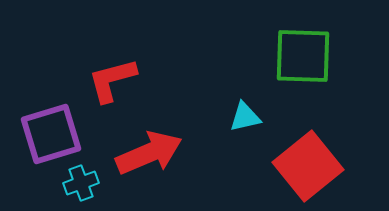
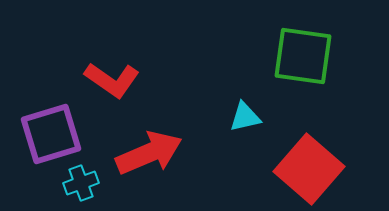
green square: rotated 6 degrees clockwise
red L-shape: rotated 130 degrees counterclockwise
red square: moved 1 px right, 3 px down; rotated 10 degrees counterclockwise
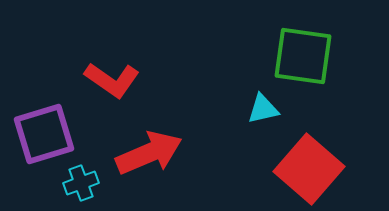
cyan triangle: moved 18 px right, 8 px up
purple square: moved 7 px left
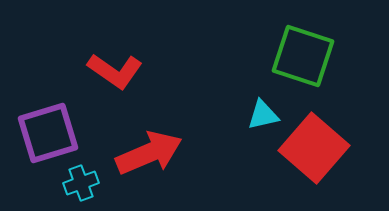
green square: rotated 10 degrees clockwise
red L-shape: moved 3 px right, 9 px up
cyan triangle: moved 6 px down
purple square: moved 4 px right, 1 px up
red square: moved 5 px right, 21 px up
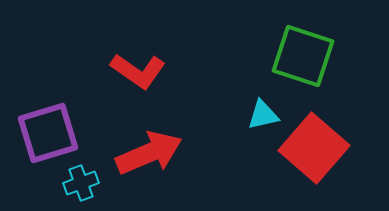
red L-shape: moved 23 px right
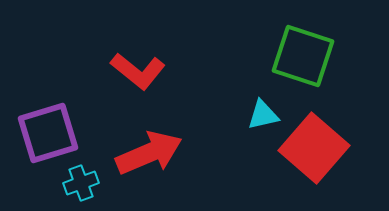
red L-shape: rotated 4 degrees clockwise
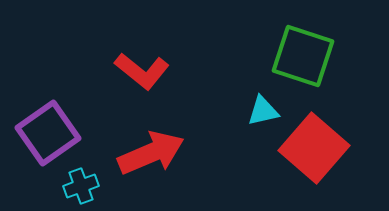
red L-shape: moved 4 px right
cyan triangle: moved 4 px up
purple square: rotated 18 degrees counterclockwise
red arrow: moved 2 px right
cyan cross: moved 3 px down
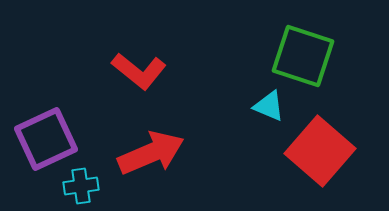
red L-shape: moved 3 px left
cyan triangle: moved 6 px right, 5 px up; rotated 36 degrees clockwise
purple square: moved 2 px left, 6 px down; rotated 10 degrees clockwise
red square: moved 6 px right, 3 px down
cyan cross: rotated 12 degrees clockwise
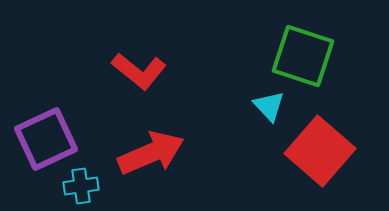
cyan triangle: rotated 24 degrees clockwise
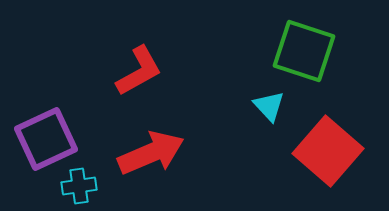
green square: moved 1 px right, 5 px up
red L-shape: rotated 68 degrees counterclockwise
red square: moved 8 px right
cyan cross: moved 2 px left
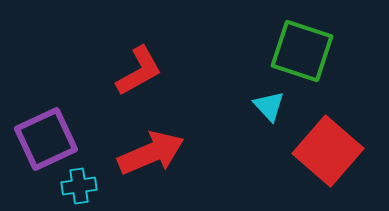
green square: moved 2 px left
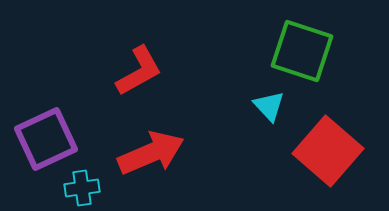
cyan cross: moved 3 px right, 2 px down
